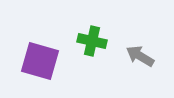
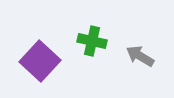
purple square: rotated 27 degrees clockwise
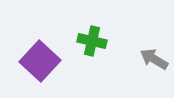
gray arrow: moved 14 px right, 3 px down
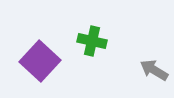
gray arrow: moved 11 px down
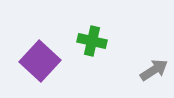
gray arrow: rotated 116 degrees clockwise
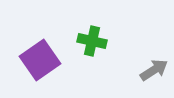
purple square: moved 1 px up; rotated 12 degrees clockwise
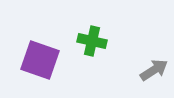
purple square: rotated 36 degrees counterclockwise
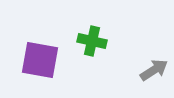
purple square: rotated 9 degrees counterclockwise
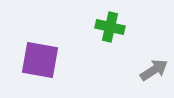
green cross: moved 18 px right, 14 px up
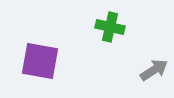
purple square: moved 1 px down
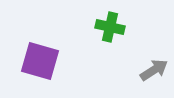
purple square: rotated 6 degrees clockwise
